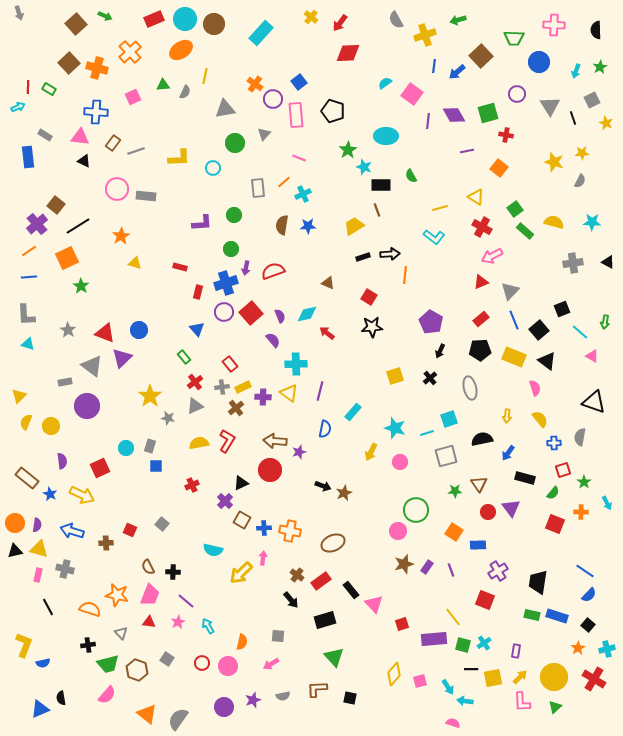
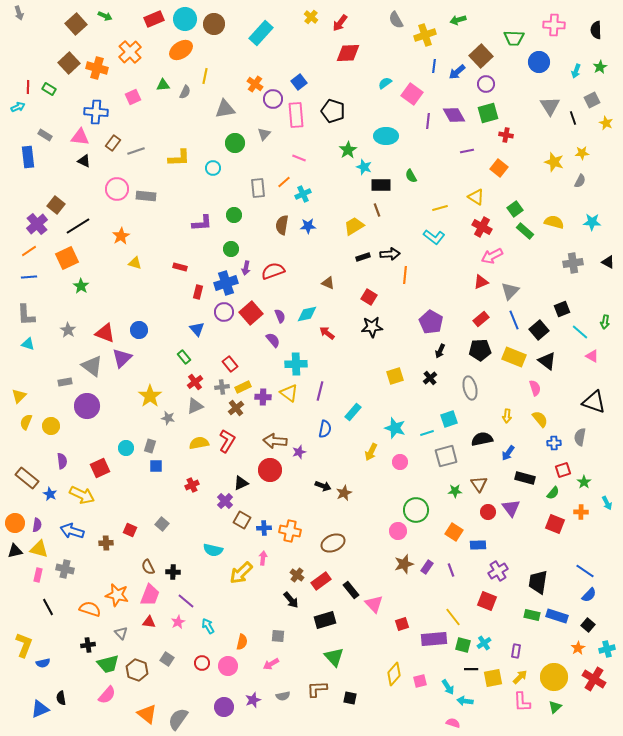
purple circle at (517, 94): moved 31 px left, 10 px up
red square at (485, 600): moved 2 px right, 1 px down
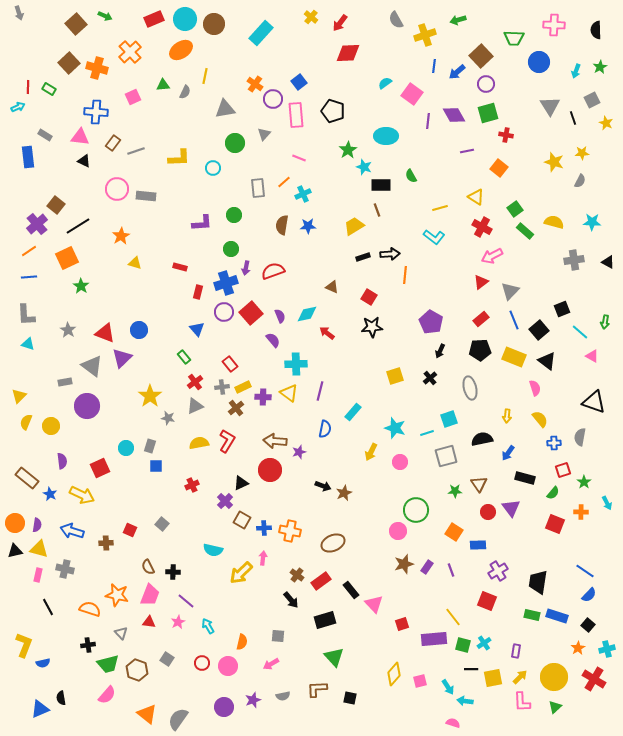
gray cross at (573, 263): moved 1 px right, 3 px up
red triangle at (481, 282): rotated 14 degrees counterclockwise
brown triangle at (328, 283): moved 4 px right, 4 px down
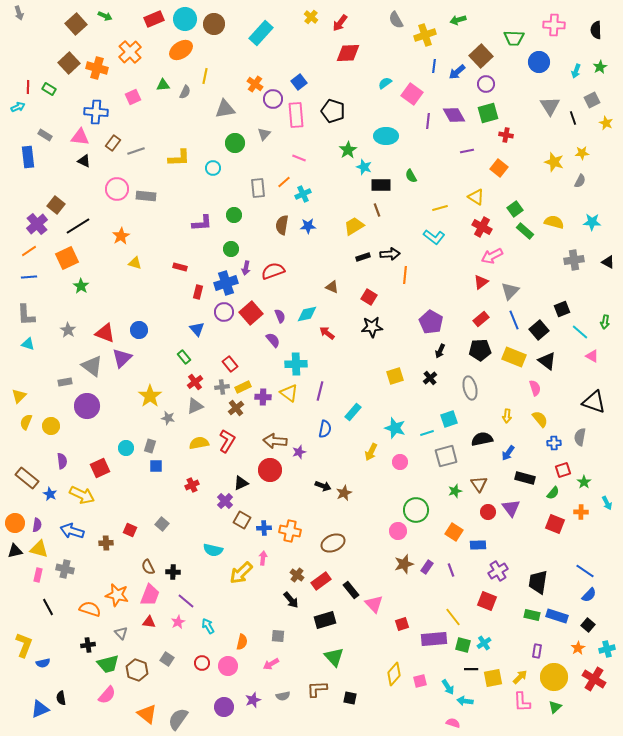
green star at (455, 491): rotated 16 degrees counterclockwise
purple rectangle at (516, 651): moved 21 px right
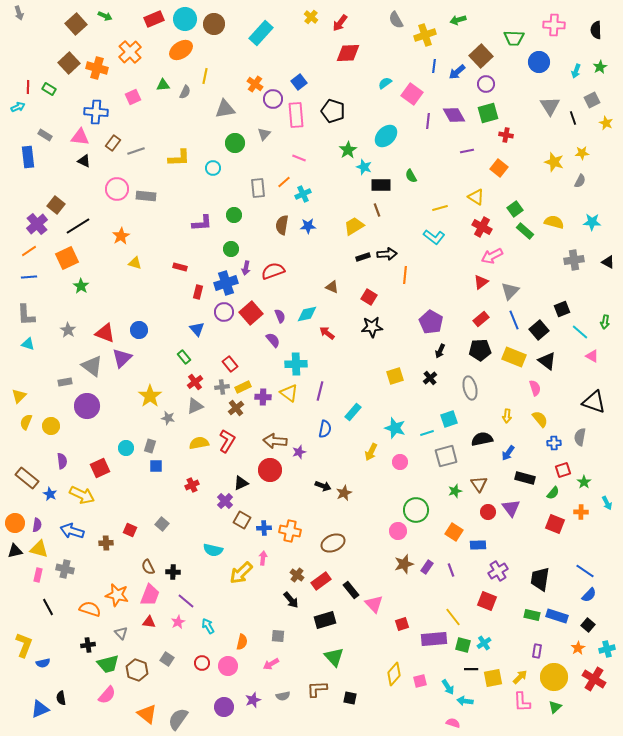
cyan ellipse at (386, 136): rotated 45 degrees counterclockwise
black arrow at (390, 254): moved 3 px left
black trapezoid at (538, 582): moved 2 px right, 3 px up
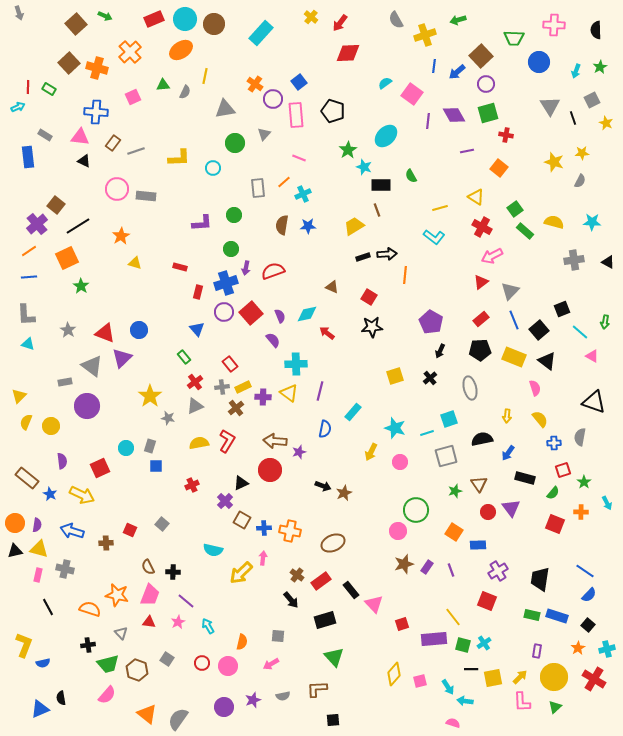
black square at (350, 698): moved 17 px left, 22 px down; rotated 16 degrees counterclockwise
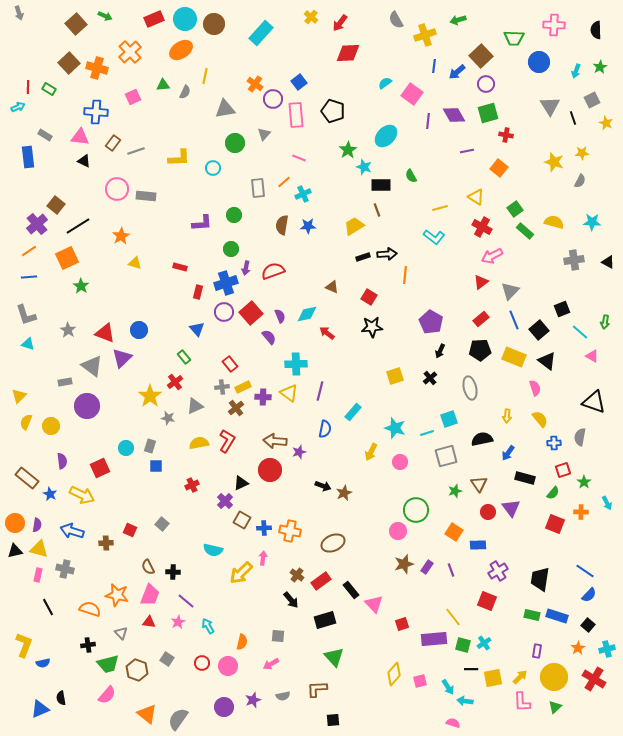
gray L-shape at (26, 315): rotated 15 degrees counterclockwise
purple semicircle at (273, 340): moved 4 px left, 3 px up
red cross at (195, 382): moved 20 px left
